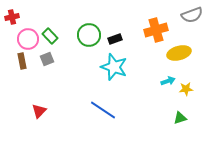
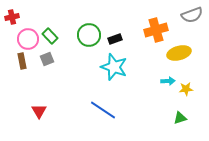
cyan arrow: rotated 16 degrees clockwise
red triangle: rotated 14 degrees counterclockwise
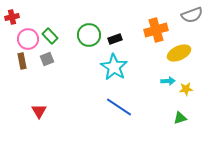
yellow ellipse: rotated 10 degrees counterclockwise
cyan star: rotated 12 degrees clockwise
blue line: moved 16 px right, 3 px up
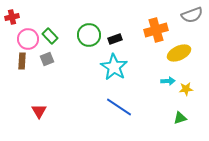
brown rectangle: rotated 14 degrees clockwise
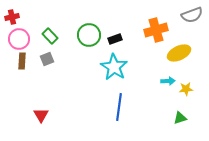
pink circle: moved 9 px left
blue line: rotated 64 degrees clockwise
red triangle: moved 2 px right, 4 px down
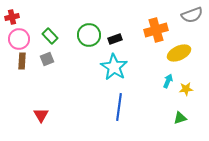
cyan arrow: rotated 64 degrees counterclockwise
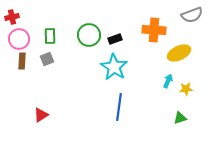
orange cross: moved 2 px left; rotated 20 degrees clockwise
green rectangle: rotated 42 degrees clockwise
red triangle: rotated 28 degrees clockwise
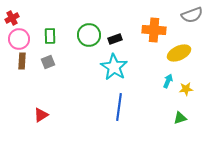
red cross: moved 1 px down; rotated 16 degrees counterclockwise
gray square: moved 1 px right, 3 px down
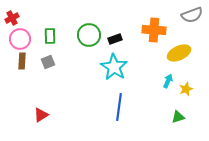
pink circle: moved 1 px right
yellow star: rotated 16 degrees counterclockwise
green triangle: moved 2 px left, 1 px up
